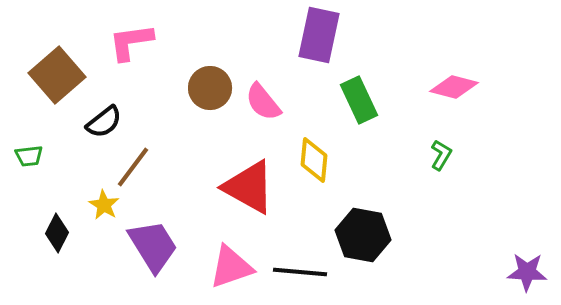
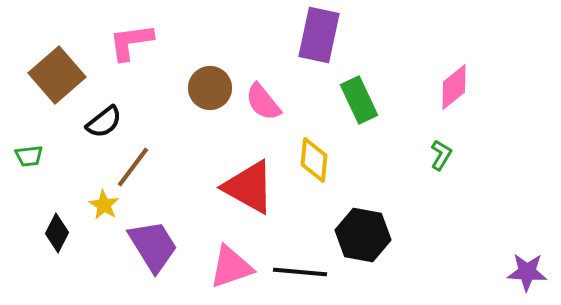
pink diamond: rotated 54 degrees counterclockwise
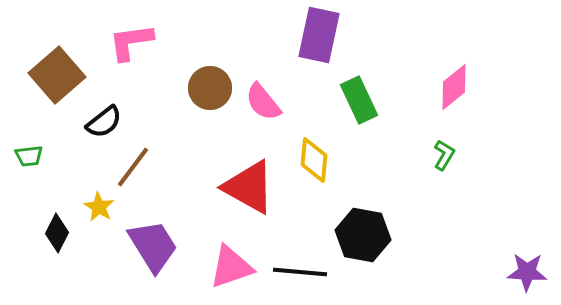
green L-shape: moved 3 px right
yellow star: moved 5 px left, 2 px down
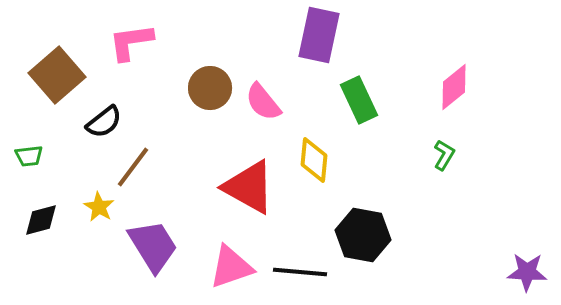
black diamond: moved 16 px left, 13 px up; rotated 48 degrees clockwise
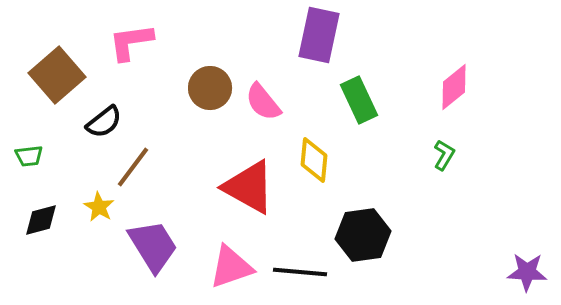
black hexagon: rotated 18 degrees counterclockwise
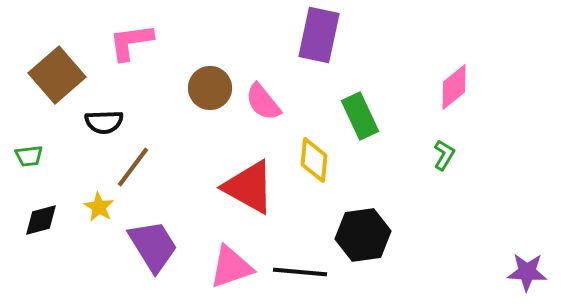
green rectangle: moved 1 px right, 16 px down
black semicircle: rotated 36 degrees clockwise
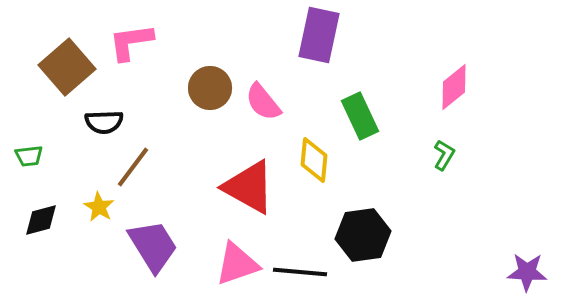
brown square: moved 10 px right, 8 px up
pink triangle: moved 6 px right, 3 px up
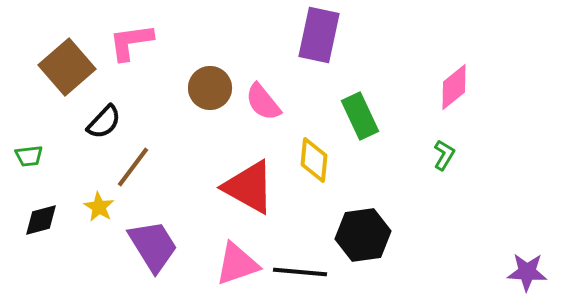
black semicircle: rotated 45 degrees counterclockwise
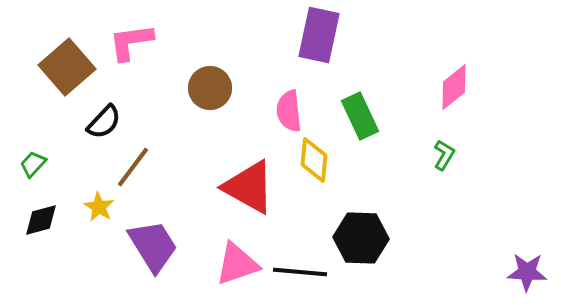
pink semicircle: moved 26 px right, 9 px down; rotated 33 degrees clockwise
green trapezoid: moved 4 px right, 8 px down; rotated 140 degrees clockwise
black hexagon: moved 2 px left, 3 px down; rotated 10 degrees clockwise
